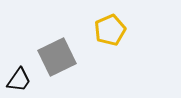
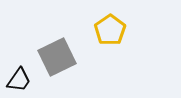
yellow pentagon: rotated 12 degrees counterclockwise
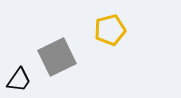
yellow pentagon: rotated 20 degrees clockwise
